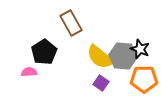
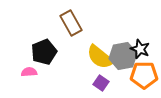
black pentagon: rotated 10 degrees clockwise
gray hexagon: rotated 16 degrees counterclockwise
orange pentagon: moved 4 px up
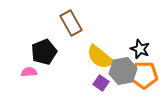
gray hexagon: moved 15 px down
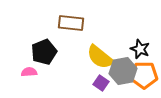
brown rectangle: rotated 55 degrees counterclockwise
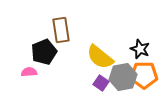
brown rectangle: moved 10 px left, 7 px down; rotated 75 degrees clockwise
gray hexagon: moved 6 px down
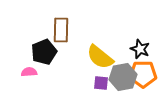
brown rectangle: rotated 10 degrees clockwise
orange pentagon: moved 1 px left, 1 px up
purple square: rotated 28 degrees counterclockwise
